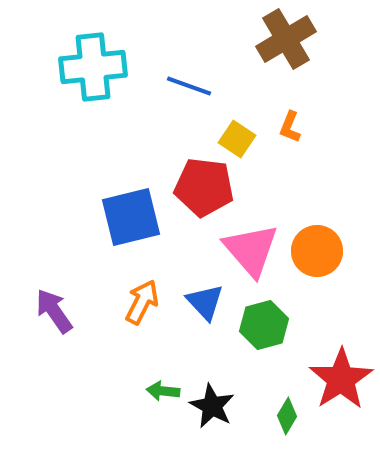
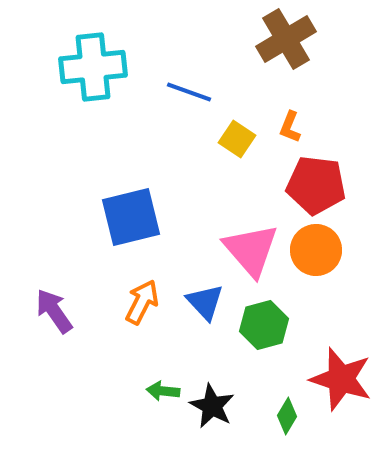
blue line: moved 6 px down
red pentagon: moved 112 px right, 2 px up
orange circle: moved 1 px left, 1 px up
red star: rotated 22 degrees counterclockwise
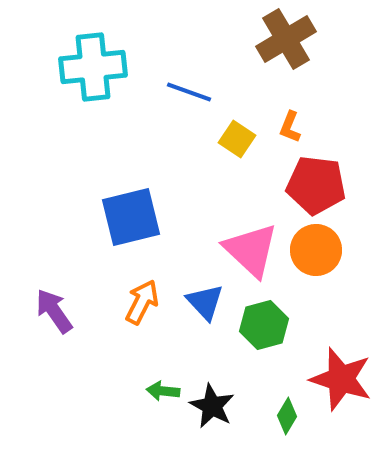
pink triangle: rotated 6 degrees counterclockwise
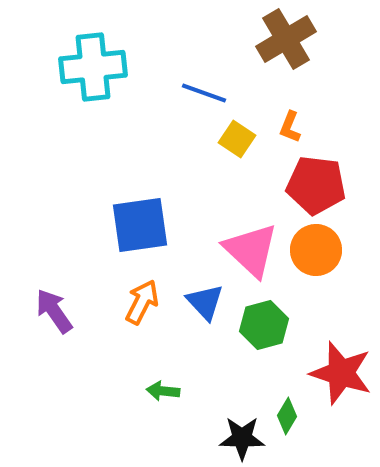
blue line: moved 15 px right, 1 px down
blue square: moved 9 px right, 8 px down; rotated 6 degrees clockwise
red star: moved 6 px up
black star: moved 30 px right, 32 px down; rotated 27 degrees counterclockwise
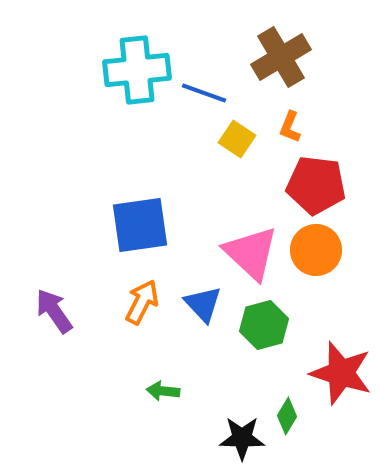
brown cross: moved 5 px left, 18 px down
cyan cross: moved 44 px right, 3 px down
pink triangle: moved 3 px down
blue triangle: moved 2 px left, 2 px down
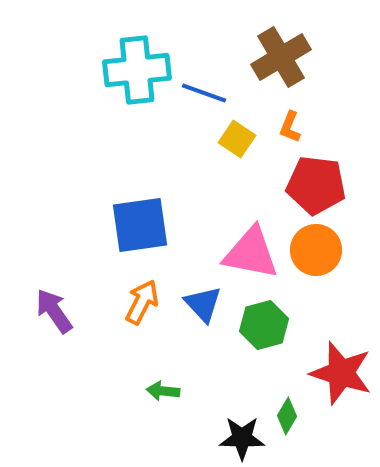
pink triangle: rotated 32 degrees counterclockwise
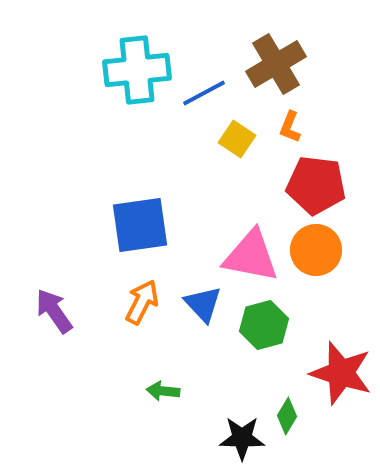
brown cross: moved 5 px left, 7 px down
blue line: rotated 48 degrees counterclockwise
pink triangle: moved 3 px down
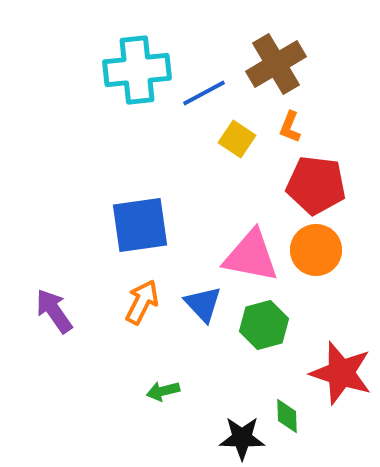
green arrow: rotated 20 degrees counterclockwise
green diamond: rotated 33 degrees counterclockwise
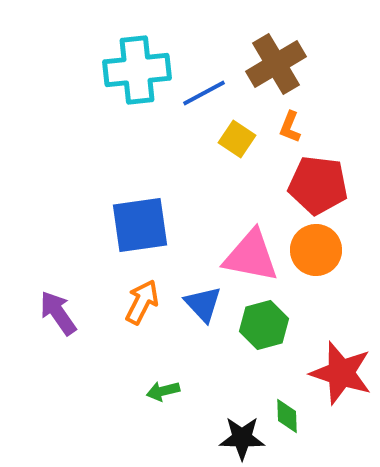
red pentagon: moved 2 px right
purple arrow: moved 4 px right, 2 px down
